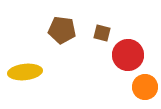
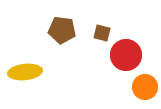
red circle: moved 2 px left
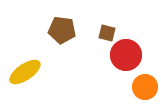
brown square: moved 5 px right
yellow ellipse: rotated 28 degrees counterclockwise
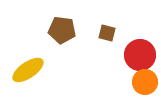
red circle: moved 14 px right
yellow ellipse: moved 3 px right, 2 px up
orange circle: moved 5 px up
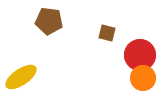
brown pentagon: moved 13 px left, 9 px up
yellow ellipse: moved 7 px left, 7 px down
orange circle: moved 2 px left, 4 px up
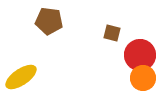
brown square: moved 5 px right
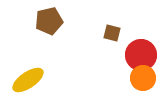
brown pentagon: rotated 20 degrees counterclockwise
red circle: moved 1 px right
yellow ellipse: moved 7 px right, 3 px down
